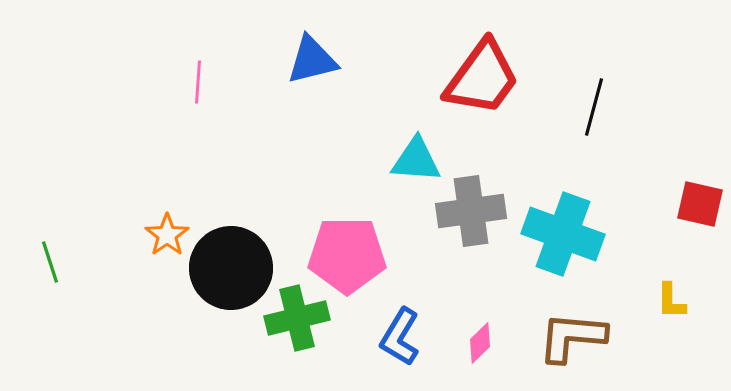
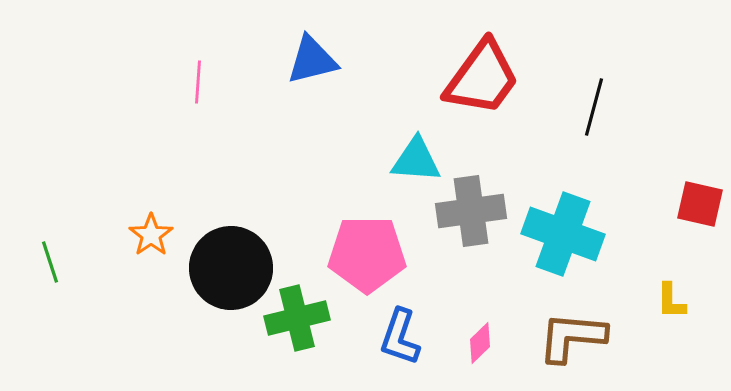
orange star: moved 16 px left
pink pentagon: moved 20 px right, 1 px up
blue L-shape: rotated 12 degrees counterclockwise
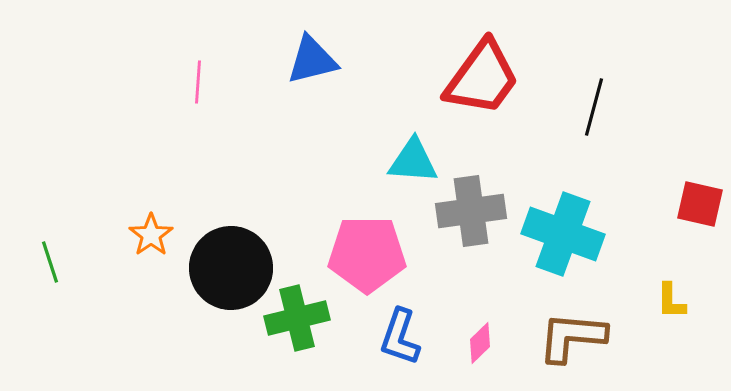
cyan triangle: moved 3 px left, 1 px down
